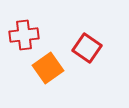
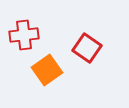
orange square: moved 1 px left, 2 px down
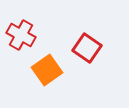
red cross: moved 3 px left; rotated 36 degrees clockwise
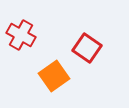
orange square: moved 7 px right, 6 px down
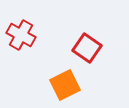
orange square: moved 11 px right, 9 px down; rotated 8 degrees clockwise
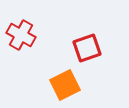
red square: rotated 36 degrees clockwise
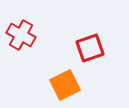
red square: moved 3 px right
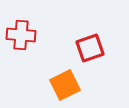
red cross: rotated 24 degrees counterclockwise
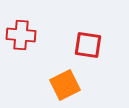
red square: moved 2 px left, 3 px up; rotated 28 degrees clockwise
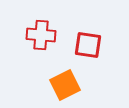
red cross: moved 20 px right
